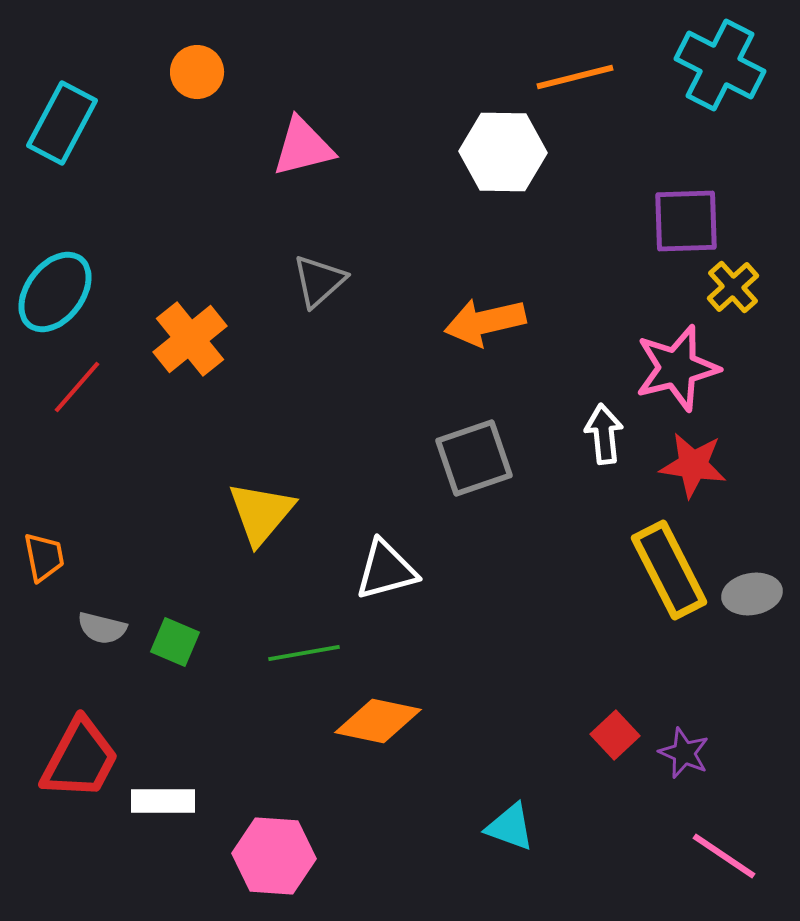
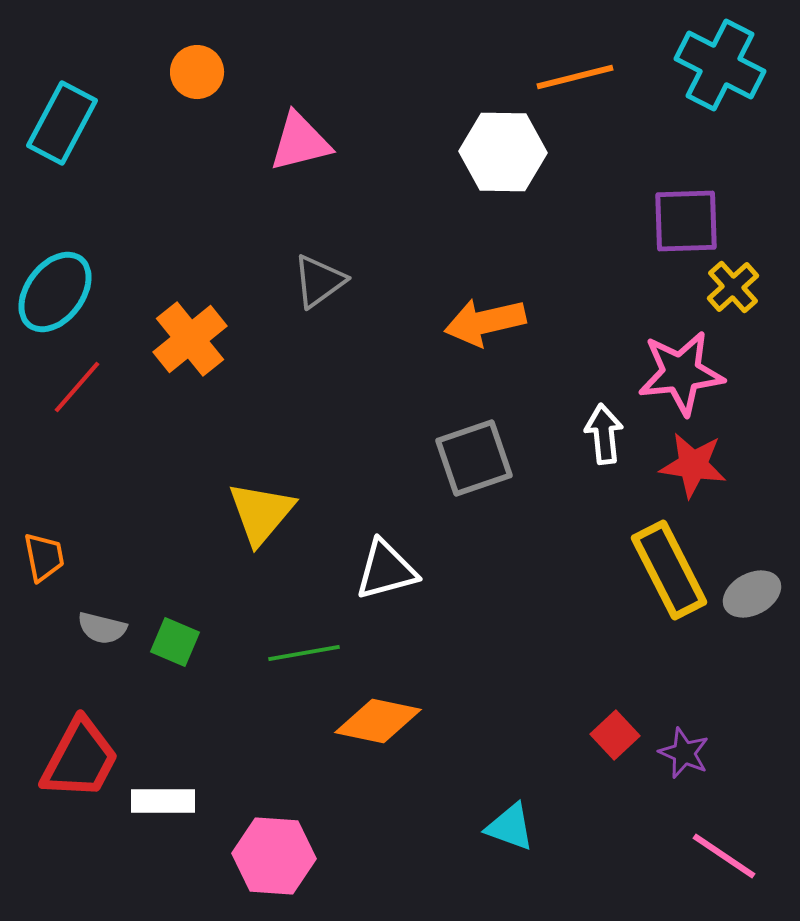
pink triangle: moved 3 px left, 5 px up
gray triangle: rotated 6 degrees clockwise
pink star: moved 4 px right, 5 px down; rotated 8 degrees clockwise
gray ellipse: rotated 18 degrees counterclockwise
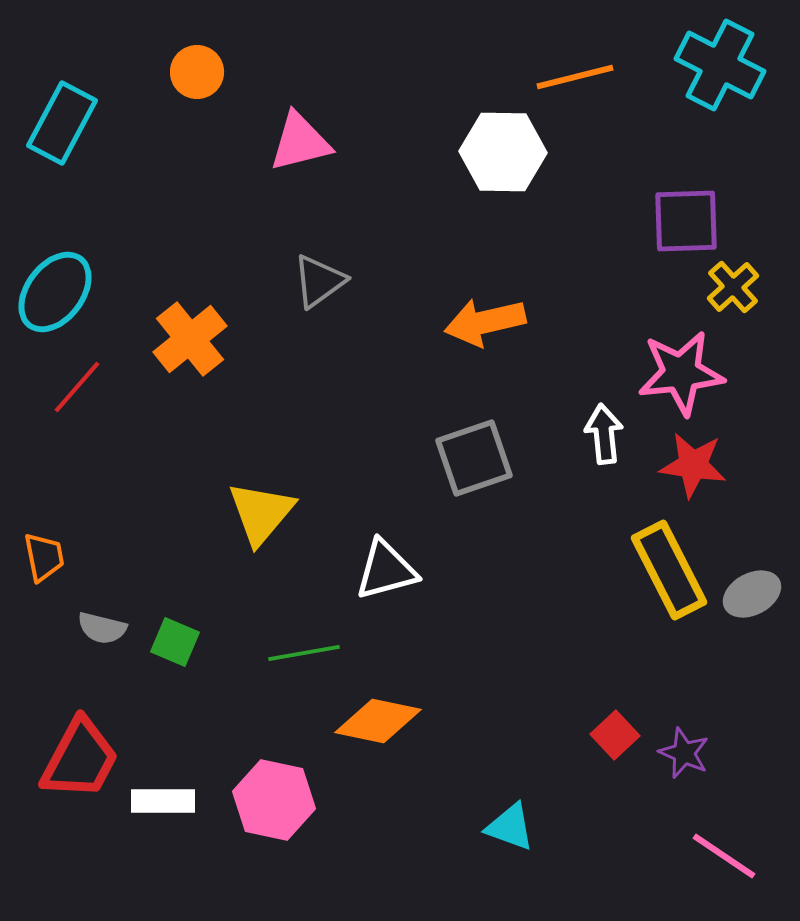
pink hexagon: moved 56 px up; rotated 8 degrees clockwise
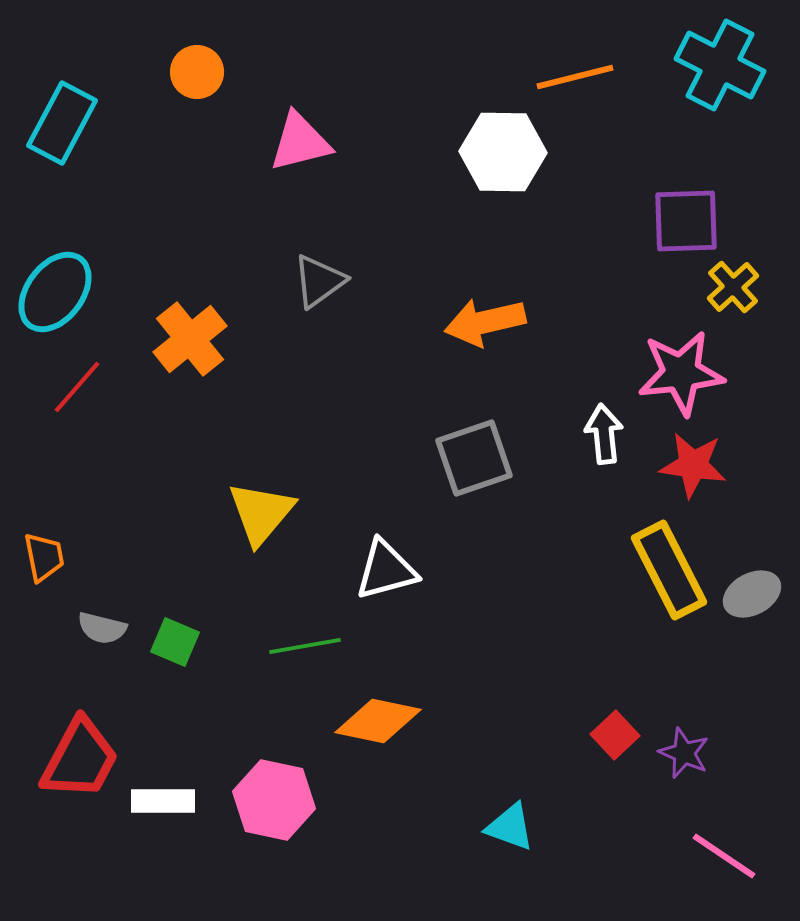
green line: moved 1 px right, 7 px up
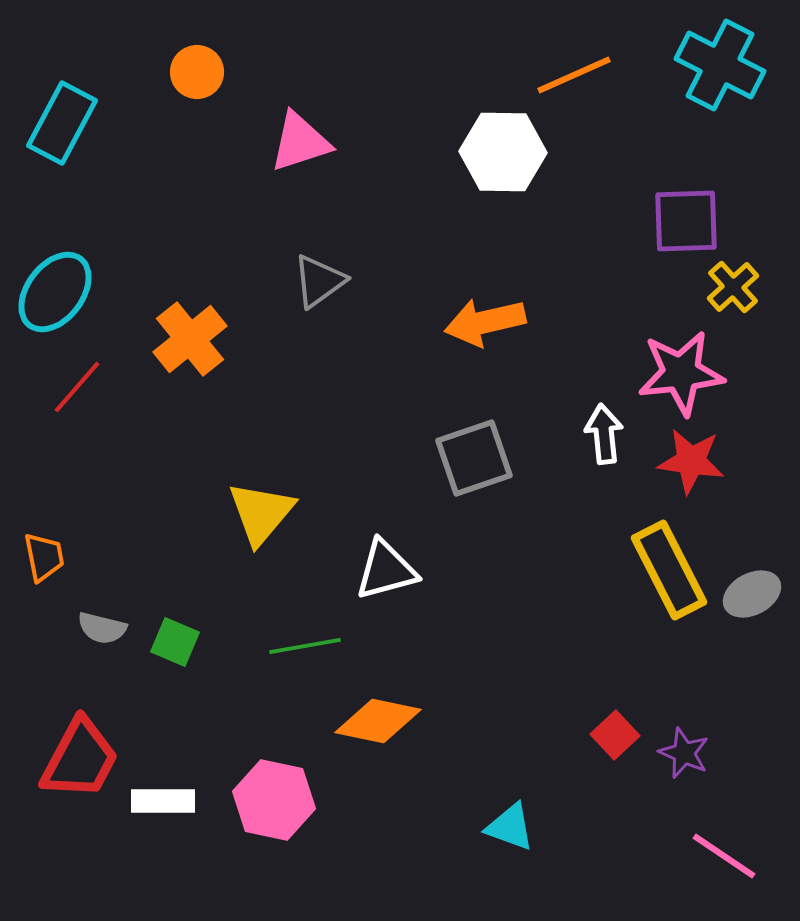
orange line: moved 1 px left, 2 px up; rotated 10 degrees counterclockwise
pink triangle: rotated 4 degrees counterclockwise
red star: moved 2 px left, 4 px up
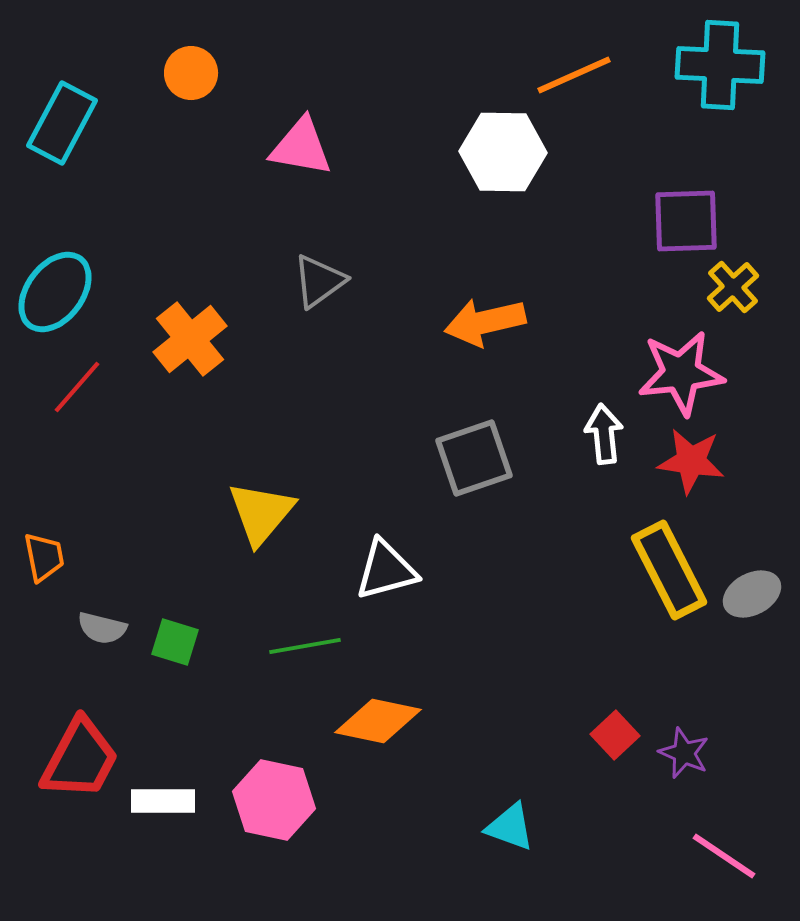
cyan cross: rotated 24 degrees counterclockwise
orange circle: moved 6 px left, 1 px down
pink triangle: moved 1 px right, 5 px down; rotated 28 degrees clockwise
green square: rotated 6 degrees counterclockwise
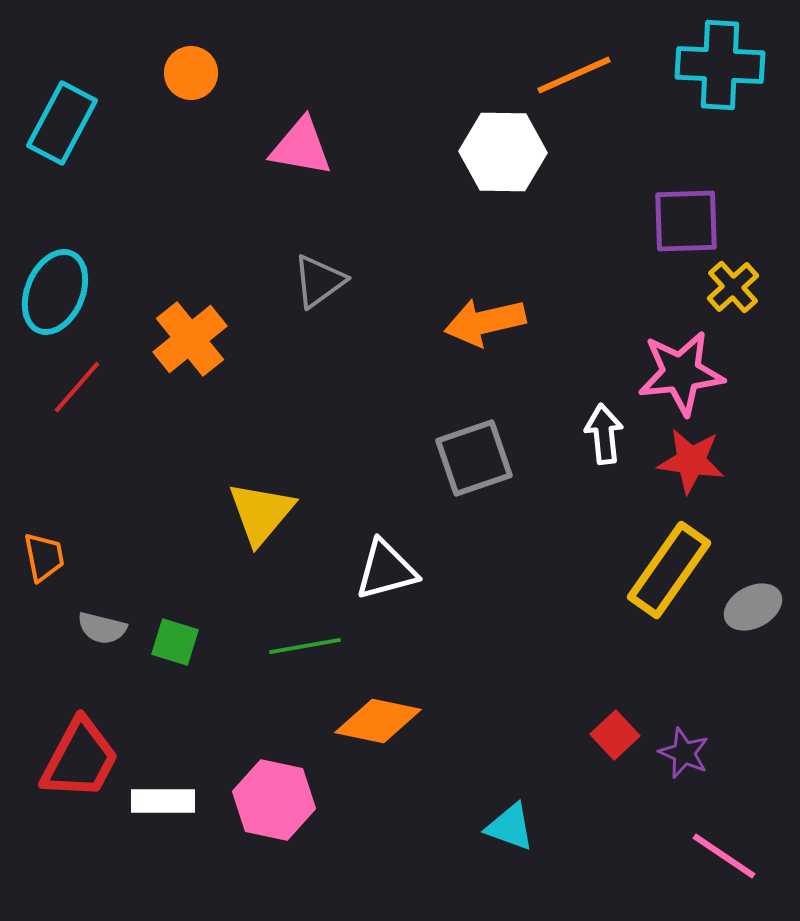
cyan ellipse: rotated 14 degrees counterclockwise
yellow rectangle: rotated 62 degrees clockwise
gray ellipse: moved 1 px right, 13 px down
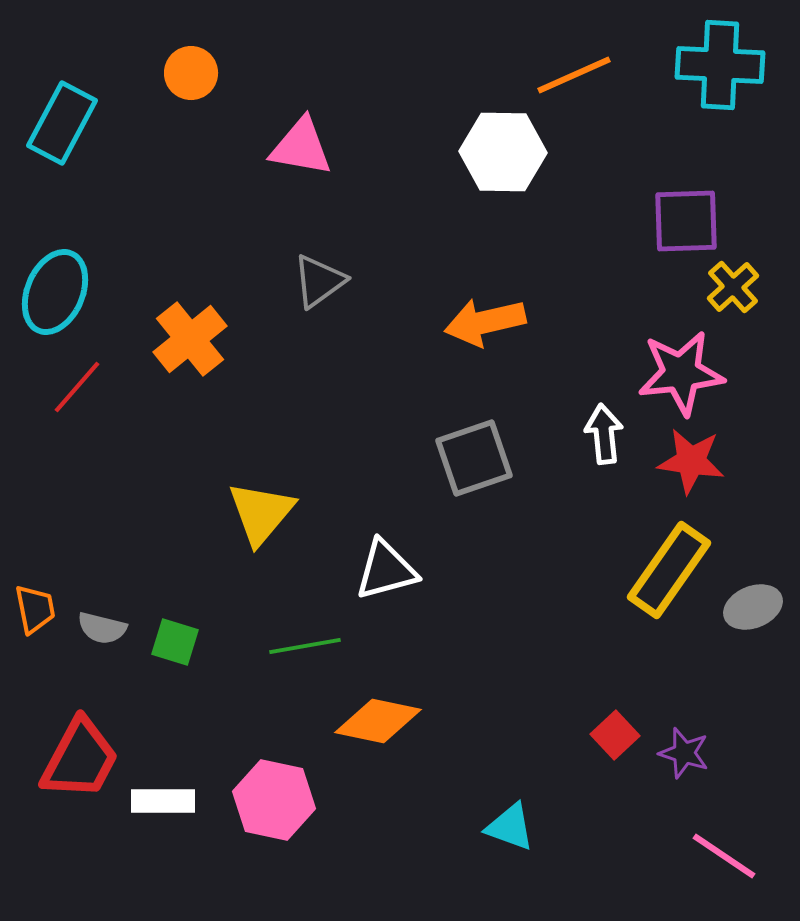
orange trapezoid: moved 9 px left, 52 px down
gray ellipse: rotated 6 degrees clockwise
purple star: rotated 6 degrees counterclockwise
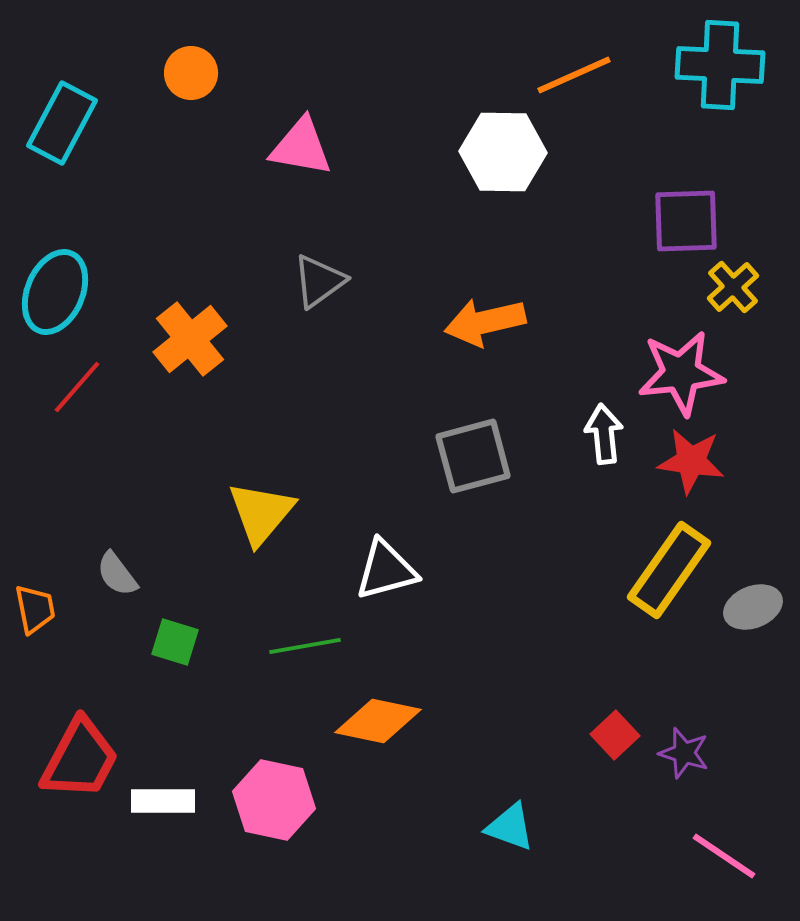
gray square: moved 1 px left, 2 px up; rotated 4 degrees clockwise
gray semicircle: moved 15 px right, 54 px up; rotated 39 degrees clockwise
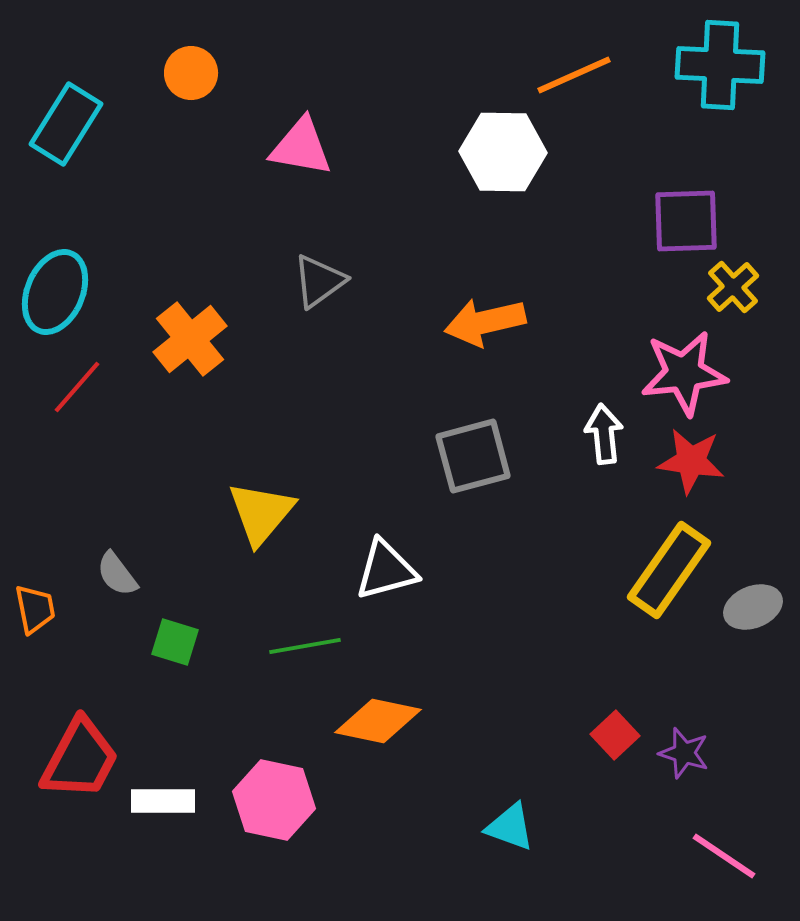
cyan rectangle: moved 4 px right, 1 px down; rotated 4 degrees clockwise
pink star: moved 3 px right
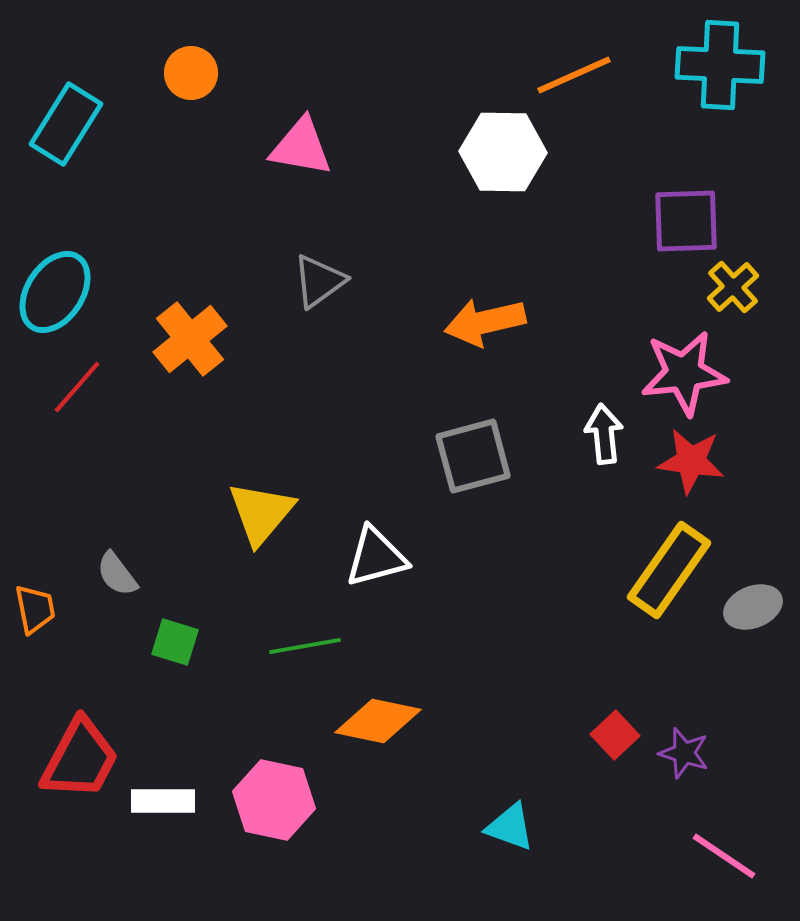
cyan ellipse: rotated 10 degrees clockwise
white triangle: moved 10 px left, 13 px up
